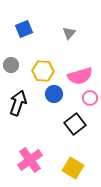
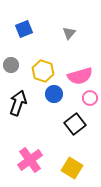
yellow hexagon: rotated 15 degrees clockwise
yellow square: moved 1 px left
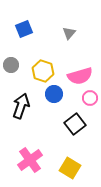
black arrow: moved 3 px right, 3 px down
yellow square: moved 2 px left
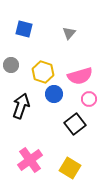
blue square: rotated 36 degrees clockwise
yellow hexagon: moved 1 px down
pink circle: moved 1 px left, 1 px down
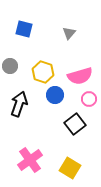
gray circle: moved 1 px left, 1 px down
blue circle: moved 1 px right, 1 px down
black arrow: moved 2 px left, 2 px up
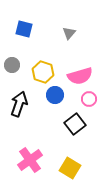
gray circle: moved 2 px right, 1 px up
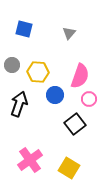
yellow hexagon: moved 5 px left; rotated 15 degrees counterclockwise
pink semicircle: rotated 55 degrees counterclockwise
yellow square: moved 1 px left
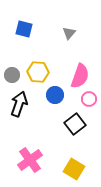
gray circle: moved 10 px down
yellow square: moved 5 px right, 1 px down
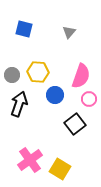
gray triangle: moved 1 px up
pink semicircle: moved 1 px right
yellow square: moved 14 px left
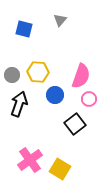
gray triangle: moved 9 px left, 12 px up
